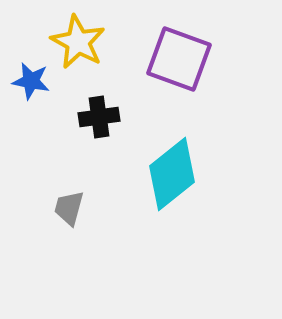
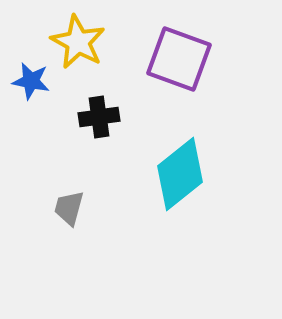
cyan diamond: moved 8 px right
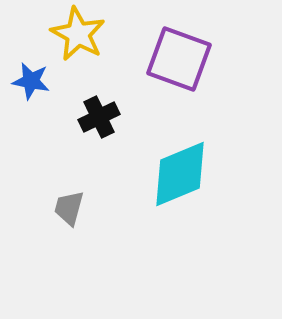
yellow star: moved 8 px up
black cross: rotated 18 degrees counterclockwise
cyan diamond: rotated 16 degrees clockwise
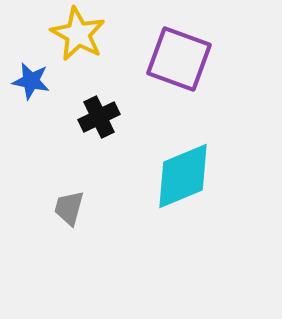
cyan diamond: moved 3 px right, 2 px down
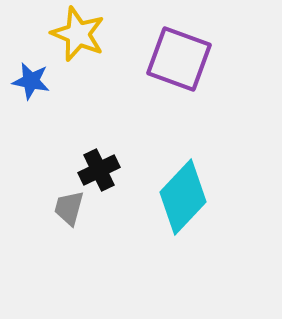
yellow star: rotated 6 degrees counterclockwise
black cross: moved 53 px down
cyan diamond: moved 21 px down; rotated 24 degrees counterclockwise
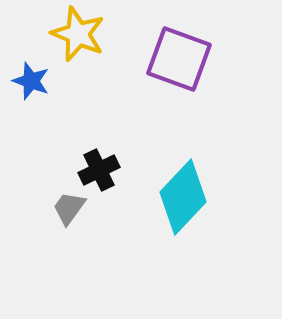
blue star: rotated 9 degrees clockwise
gray trapezoid: rotated 21 degrees clockwise
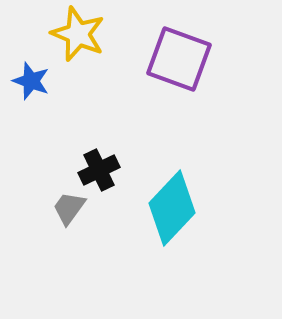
cyan diamond: moved 11 px left, 11 px down
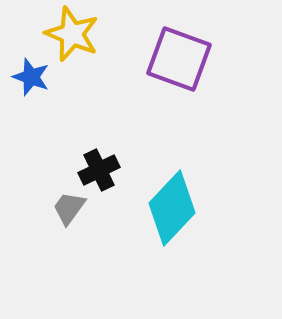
yellow star: moved 6 px left
blue star: moved 4 px up
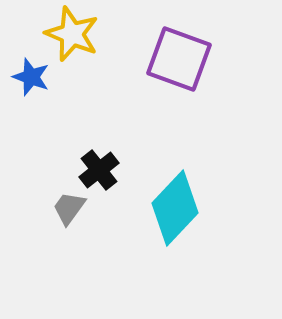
black cross: rotated 12 degrees counterclockwise
cyan diamond: moved 3 px right
